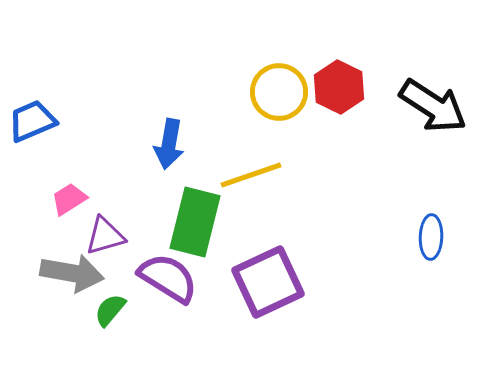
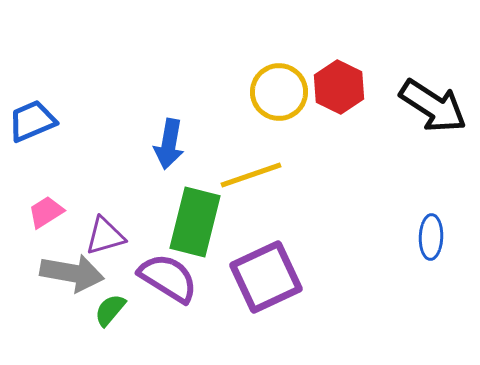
pink trapezoid: moved 23 px left, 13 px down
purple square: moved 2 px left, 5 px up
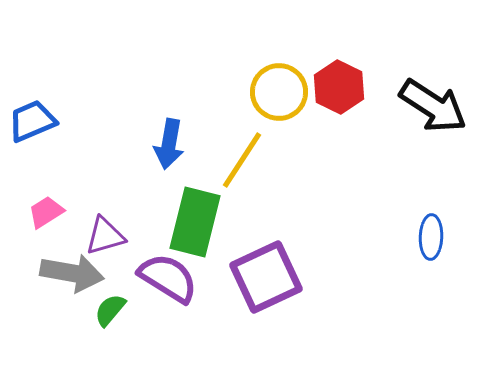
yellow line: moved 9 px left, 15 px up; rotated 38 degrees counterclockwise
